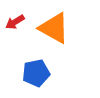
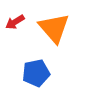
orange triangle: rotated 20 degrees clockwise
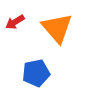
orange triangle: moved 3 px right
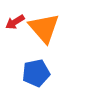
orange triangle: moved 13 px left
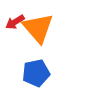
orange triangle: moved 6 px left
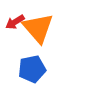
blue pentagon: moved 4 px left, 4 px up
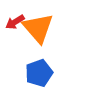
blue pentagon: moved 7 px right, 4 px down; rotated 8 degrees counterclockwise
